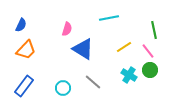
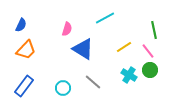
cyan line: moved 4 px left; rotated 18 degrees counterclockwise
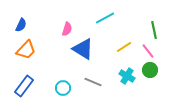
cyan cross: moved 2 px left, 1 px down
gray line: rotated 18 degrees counterclockwise
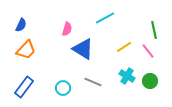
green circle: moved 11 px down
blue rectangle: moved 1 px down
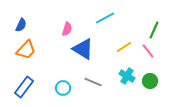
green line: rotated 36 degrees clockwise
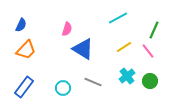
cyan line: moved 13 px right
cyan cross: rotated 21 degrees clockwise
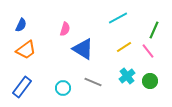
pink semicircle: moved 2 px left
orange trapezoid: rotated 10 degrees clockwise
blue rectangle: moved 2 px left
